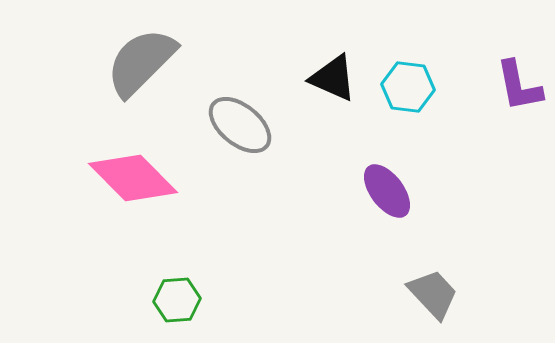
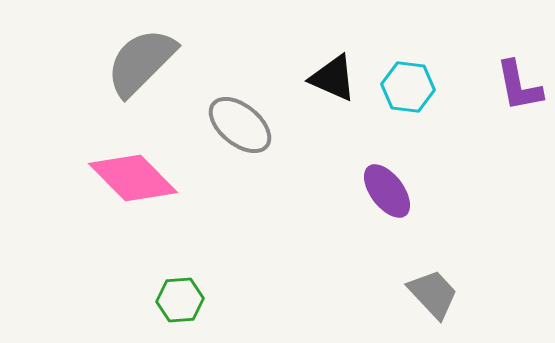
green hexagon: moved 3 px right
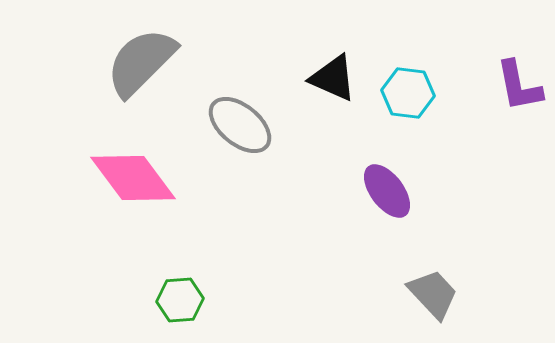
cyan hexagon: moved 6 px down
pink diamond: rotated 8 degrees clockwise
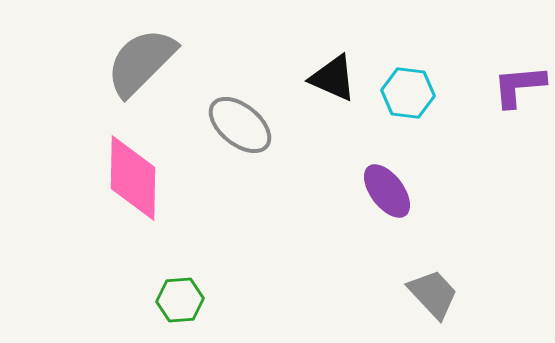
purple L-shape: rotated 96 degrees clockwise
pink diamond: rotated 38 degrees clockwise
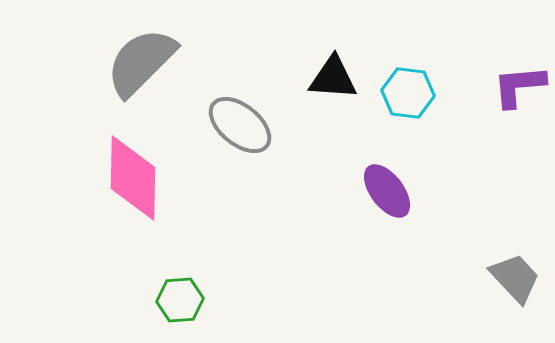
black triangle: rotated 20 degrees counterclockwise
gray trapezoid: moved 82 px right, 16 px up
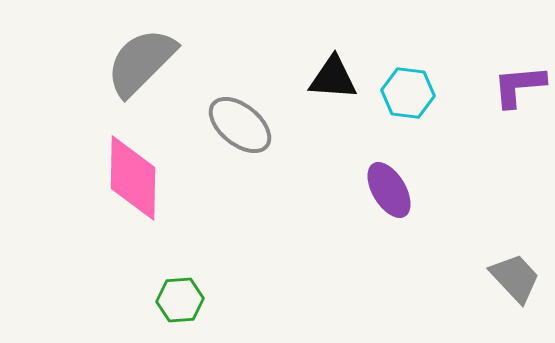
purple ellipse: moved 2 px right, 1 px up; rotated 6 degrees clockwise
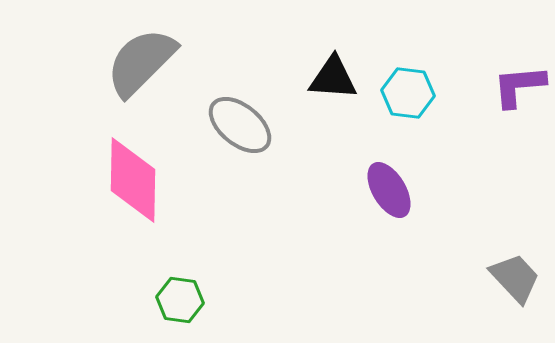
pink diamond: moved 2 px down
green hexagon: rotated 12 degrees clockwise
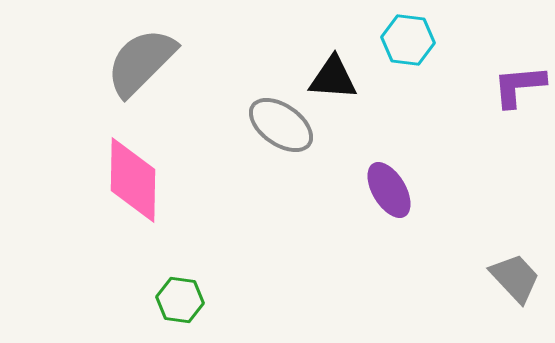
cyan hexagon: moved 53 px up
gray ellipse: moved 41 px right; rotated 4 degrees counterclockwise
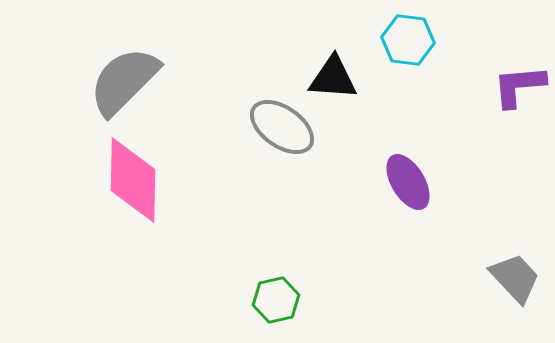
gray semicircle: moved 17 px left, 19 px down
gray ellipse: moved 1 px right, 2 px down
purple ellipse: moved 19 px right, 8 px up
green hexagon: moved 96 px right; rotated 21 degrees counterclockwise
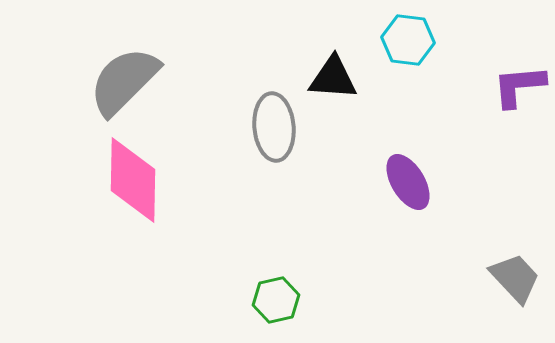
gray ellipse: moved 8 px left; rotated 50 degrees clockwise
